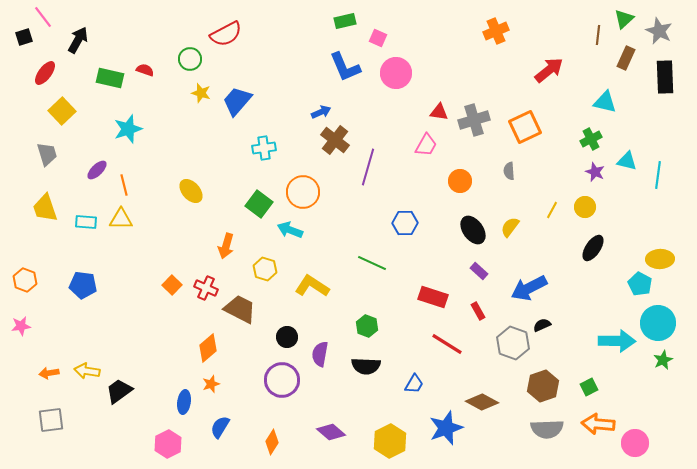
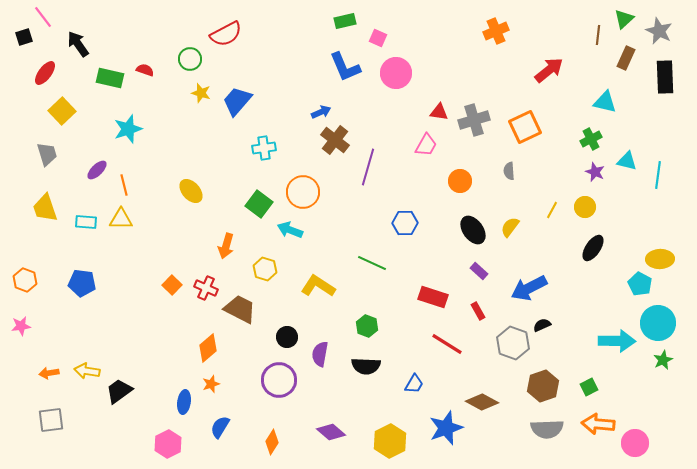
black arrow at (78, 40): moved 4 px down; rotated 64 degrees counterclockwise
blue pentagon at (83, 285): moved 1 px left, 2 px up
yellow L-shape at (312, 286): moved 6 px right
purple circle at (282, 380): moved 3 px left
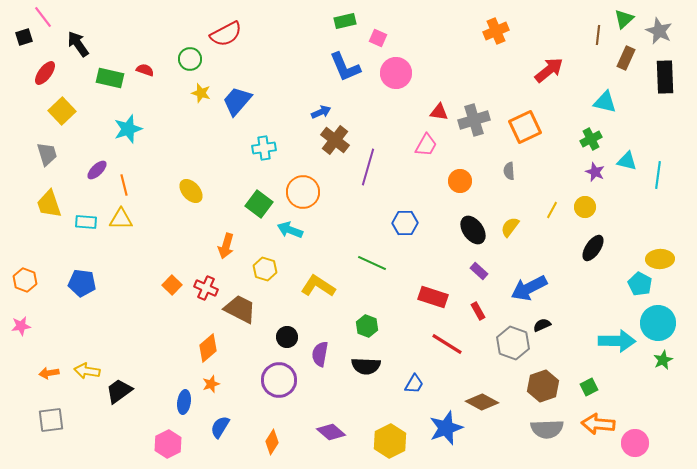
yellow trapezoid at (45, 208): moved 4 px right, 4 px up
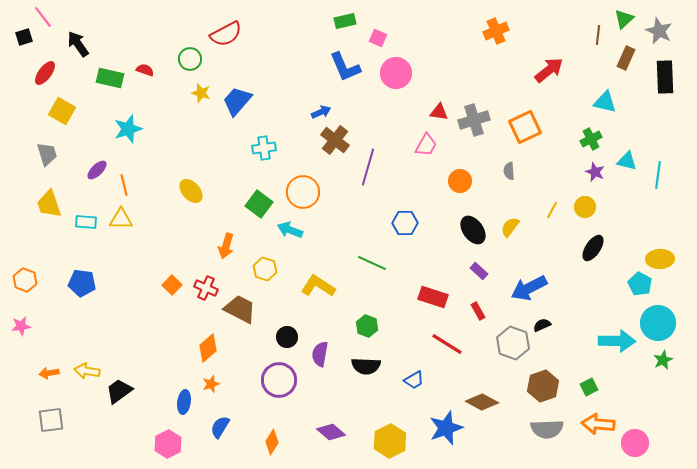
yellow square at (62, 111): rotated 16 degrees counterclockwise
blue trapezoid at (414, 384): moved 4 px up; rotated 30 degrees clockwise
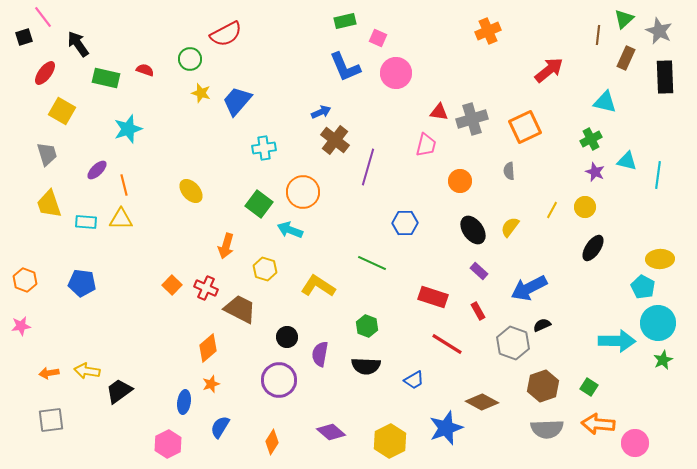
orange cross at (496, 31): moved 8 px left
green rectangle at (110, 78): moved 4 px left
gray cross at (474, 120): moved 2 px left, 1 px up
pink trapezoid at (426, 145): rotated 15 degrees counterclockwise
cyan pentagon at (640, 284): moved 3 px right, 3 px down
green square at (589, 387): rotated 30 degrees counterclockwise
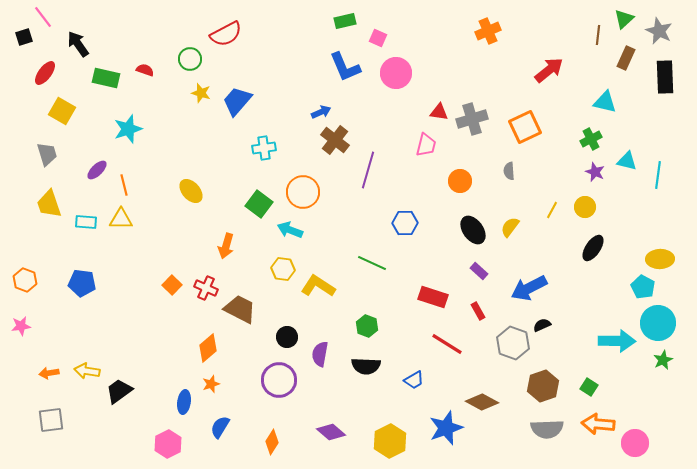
purple line at (368, 167): moved 3 px down
yellow hexagon at (265, 269): moved 18 px right; rotated 10 degrees counterclockwise
